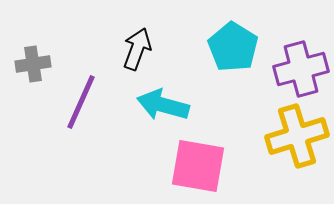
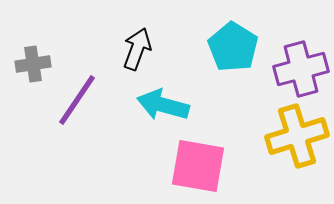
purple line: moved 4 px left, 2 px up; rotated 10 degrees clockwise
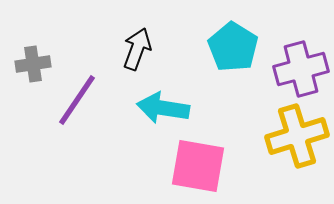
cyan arrow: moved 3 px down; rotated 6 degrees counterclockwise
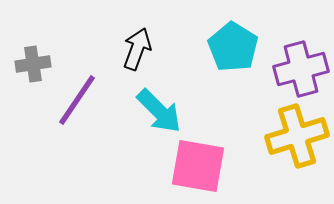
cyan arrow: moved 4 px left, 3 px down; rotated 144 degrees counterclockwise
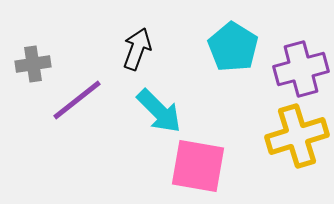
purple line: rotated 18 degrees clockwise
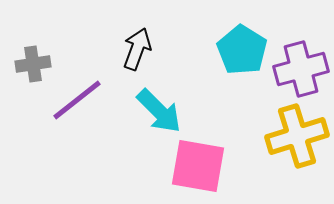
cyan pentagon: moved 9 px right, 3 px down
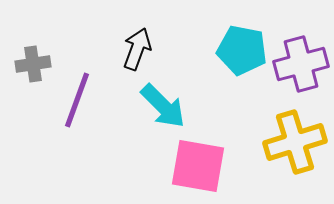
cyan pentagon: rotated 21 degrees counterclockwise
purple cross: moved 5 px up
purple line: rotated 32 degrees counterclockwise
cyan arrow: moved 4 px right, 5 px up
yellow cross: moved 2 px left, 6 px down
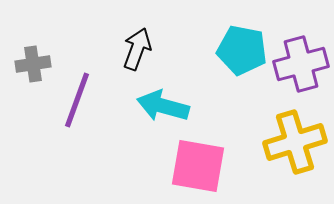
cyan arrow: rotated 150 degrees clockwise
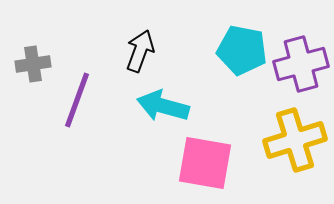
black arrow: moved 3 px right, 2 px down
yellow cross: moved 2 px up
pink square: moved 7 px right, 3 px up
